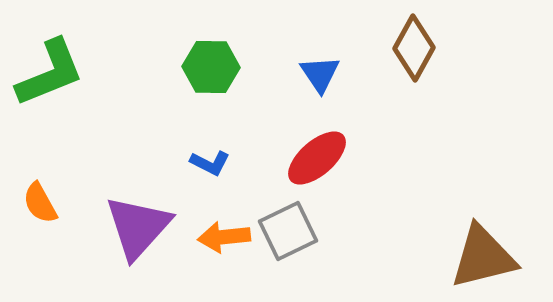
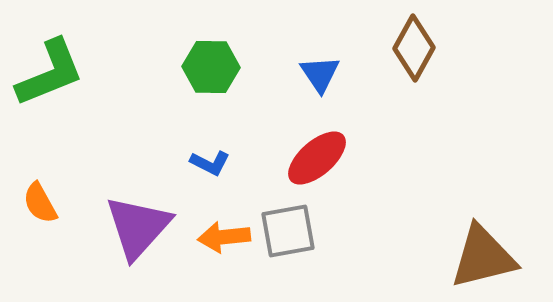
gray square: rotated 16 degrees clockwise
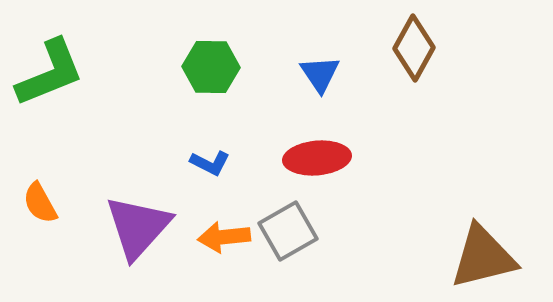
red ellipse: rotated 36 degrees clockwise
gray square: rotated 20 degrees counterclockwise
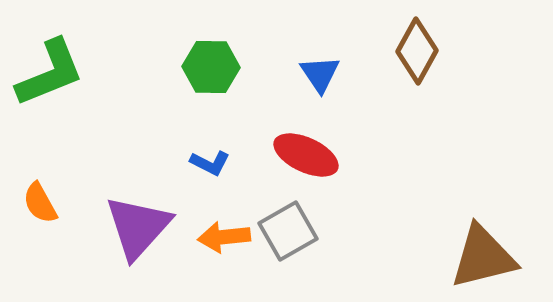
brown diamond: moved 3 px right, 3 px down
red ellipse: moved 11 px left, 3 px up; rotated 30 degrees clockwise
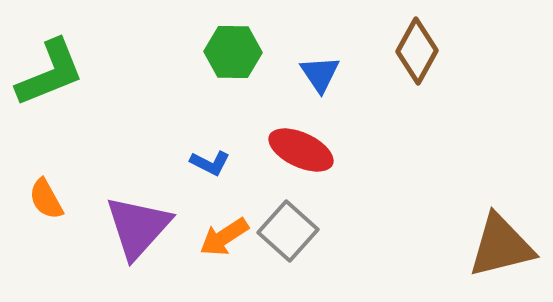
green hexagon: moved 22 px right, 15 px up
red ellipse: moved 5 px left, 5 px up
orange semicircle: moved 6 px right, 4 px up
gray square: rotated 18 degrees counterclockwise
orange arrow: rotated 27 degrees counterclockwise
brown triangle: moved 18 px right, 11 px up
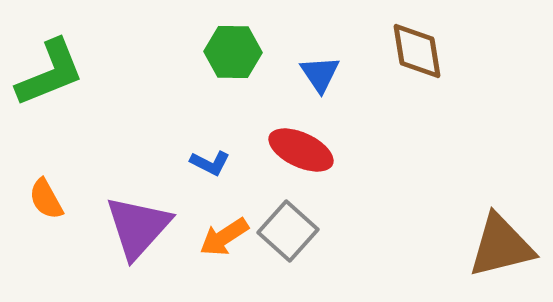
brown diamond: rotated 38 degrees counterclockwise
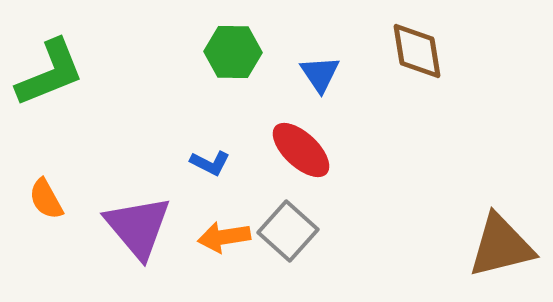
red ellipse: rotated 18 degrees clockwise
purple triangle: rotated 22 degrees counterclockwise
orange arrow: rotated 24 degrees clockwise
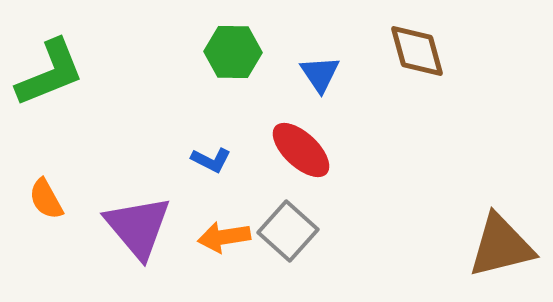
brown diamond: rotated 6 degrees counterclockwise
blue L-shape: moved 1 px right, 3 px up
